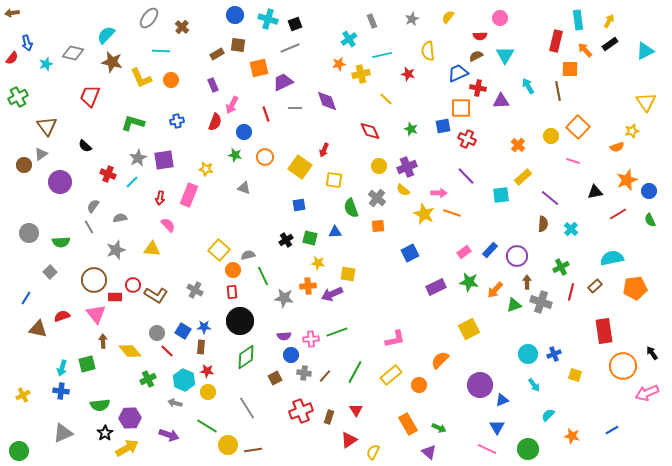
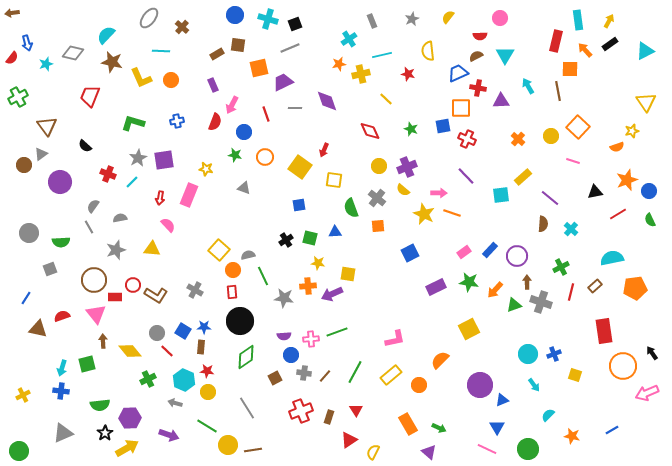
orange cross at (518, 145): moved 6 px up
gray square at (50, 272): moved 3 px up; rotated 24 degrees clockwise
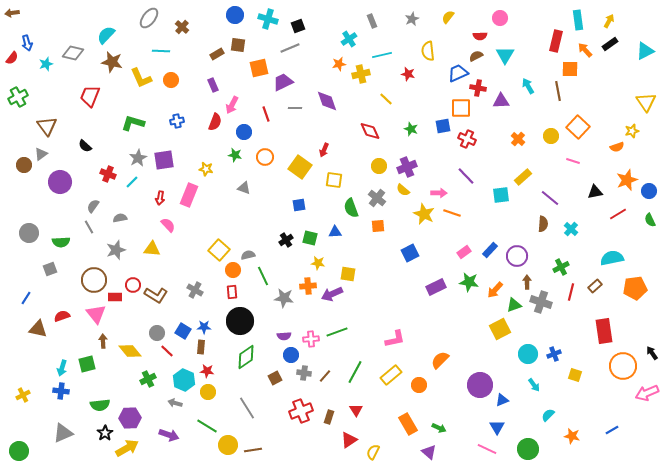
black square at (295, 24): moved 3 px right, 2 px down
yellow square at (469, 329): moved 31 px right
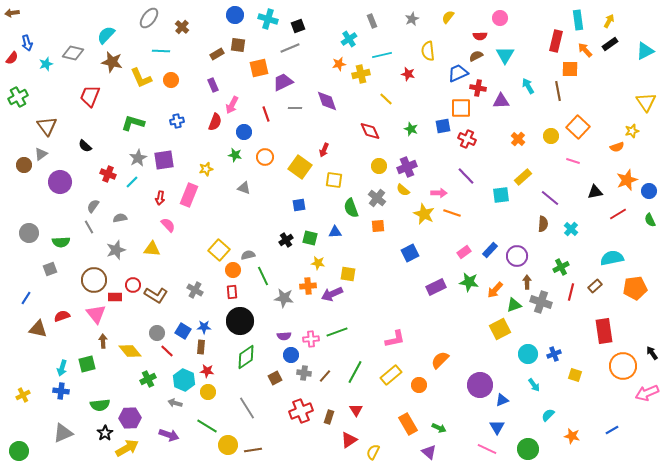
yellow star at (206, 169): rotated 24 degrees counterclockwise
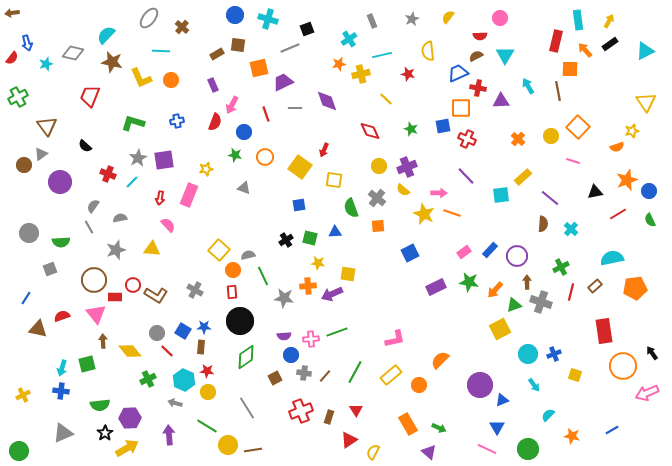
black square at (298, 26): moved 9 px right, 3 px down
purple arrow at (169, 435): rotated 114 degrees counterclockwise
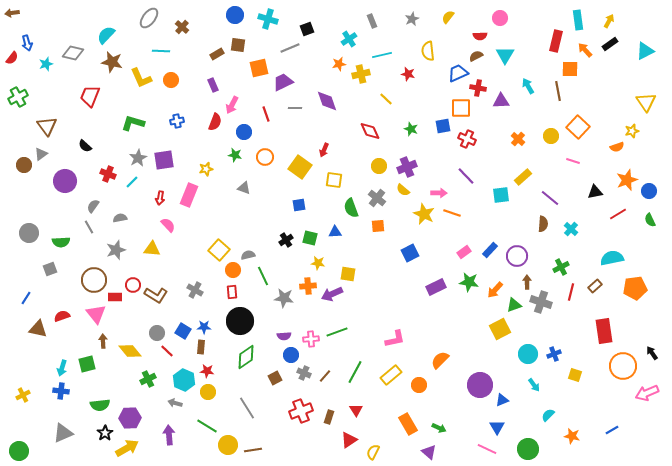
purple circle at (60, 182): moved 5 px right, 1 px up
gray cross at (304, 373): rotated 16 degrees clockwise
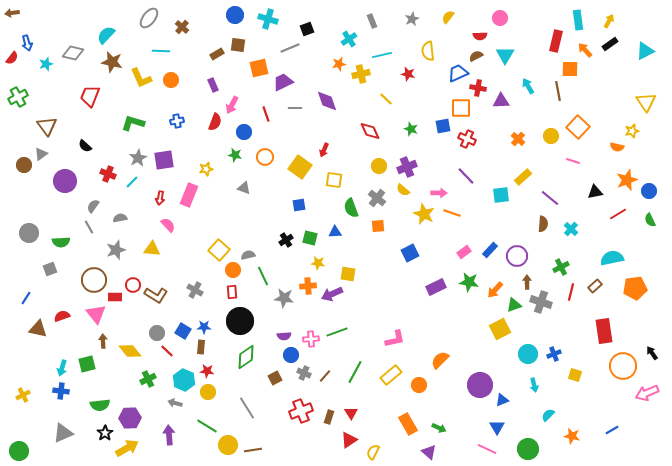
orange semicircle at (617, 147): rotated 32 degrees clockwise
cyan arrow at (534, 385): rotated 24 degrees clockwise
red triangle at (356, 410): moved 5 px left, 3 px down
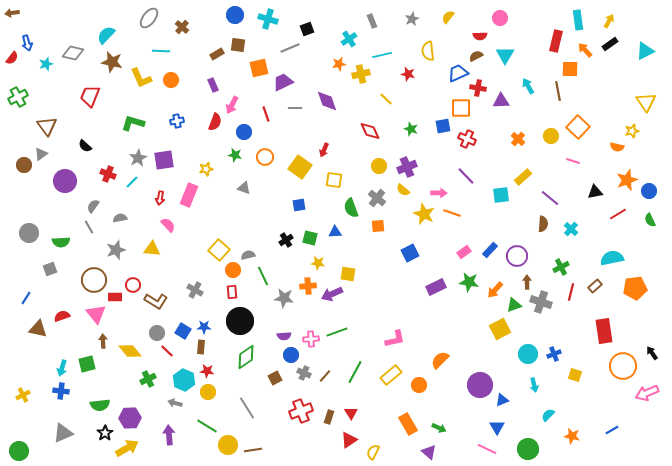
brown L-shape at (156, 295): moved 6 px down
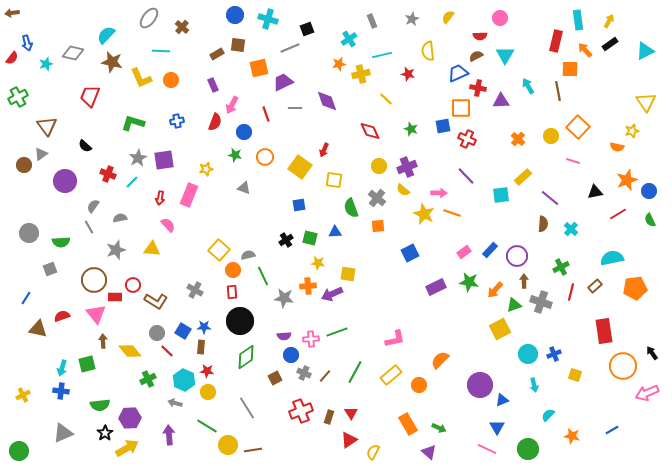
brown arrow at (527, 282): moved 3 px left, 1 px up
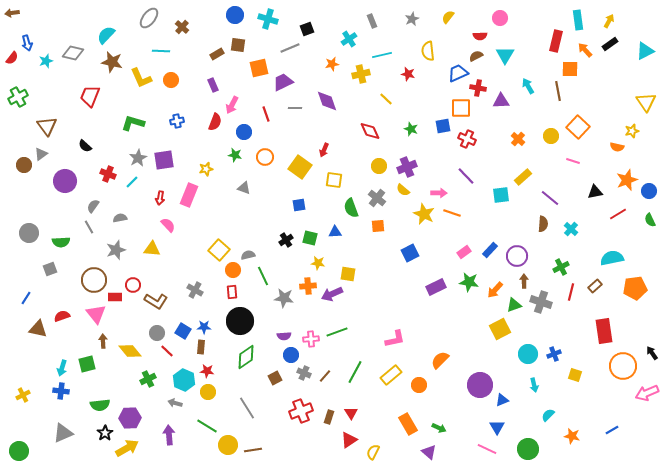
cyan star at (46, 64): moved 3 px up
orange star at (339, 64): moved 7 px left
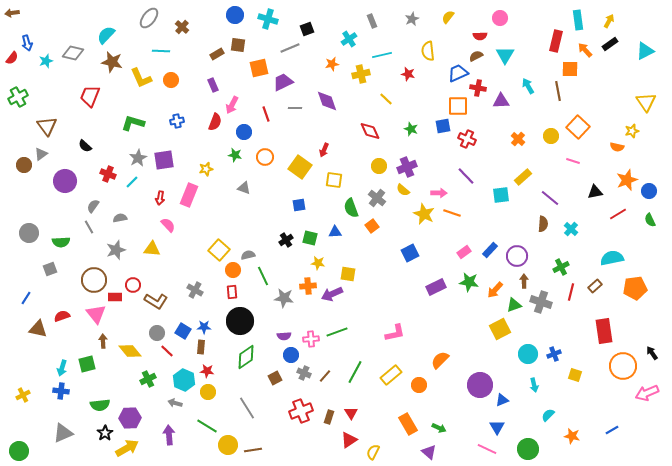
orange square at (461, 108): moved 3 px left, 2 px up
orange square at (378, 226): moved 6 px left; rotated 32 degrees counterclockwise
pink L-shape at (395, 339): moved 6 px up
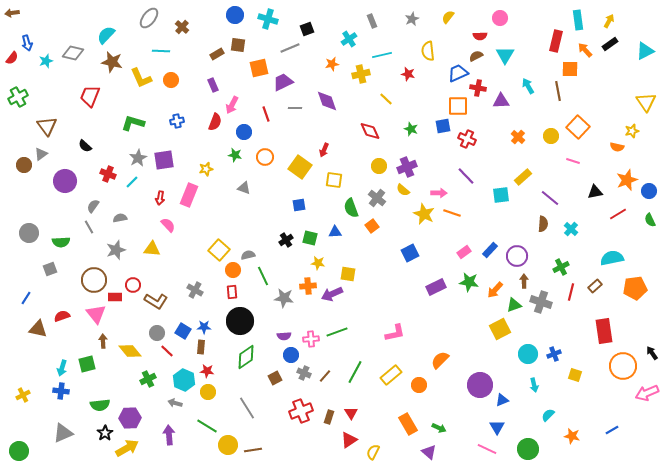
orange cross at (518, 139): moved 2 px up
